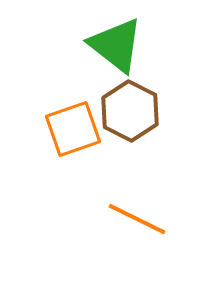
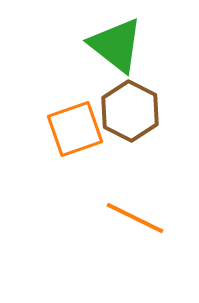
orange square: moved 2 px right
orange line: moved 2 px left, 1 px up
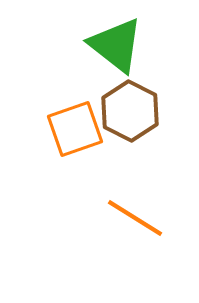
orange line: rotated 6 degrees clockwise
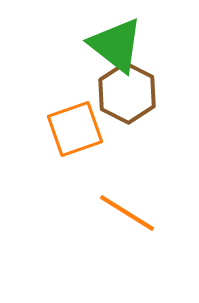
brown hexagon: moved 3 px left, 18 px up
orange line: moved 8 px left, 5 px up
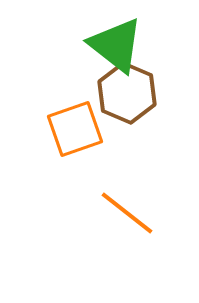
brown hexagon: rotated 4 degrees counterclockwise
orange line: rotated 6 degrees clockwise
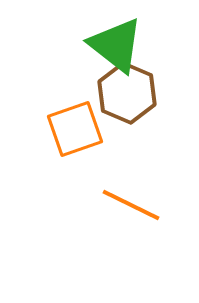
orange line: moved 4 px right, 8 px up; rotated 12 degrees counterclockwise
